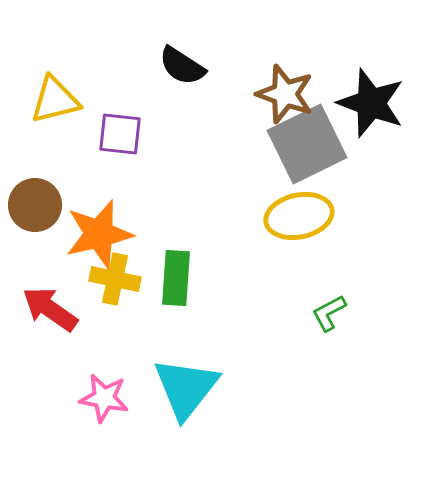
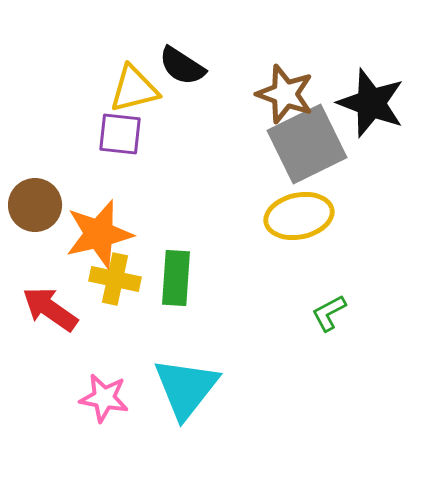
yellow triangle: moved 79 px right, 11 px up
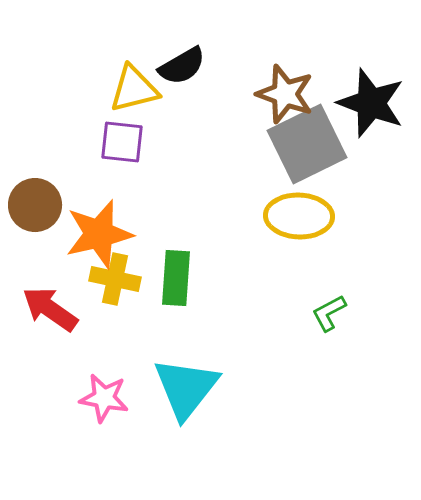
black semicircle: rotated 63 degrees counterclockwise
purple square: moved 2 px right, 8 px down
yellow ellipse: rotated 14 degrees clockwise
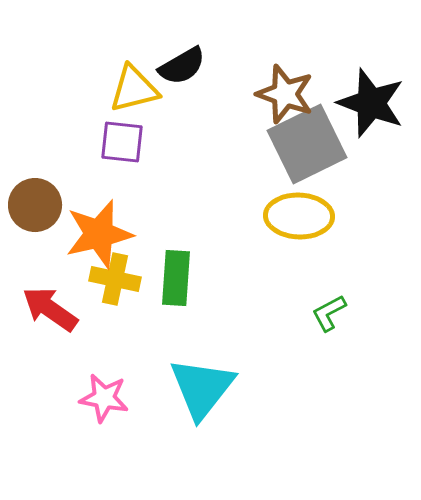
cyan triangle: moved 16 px right
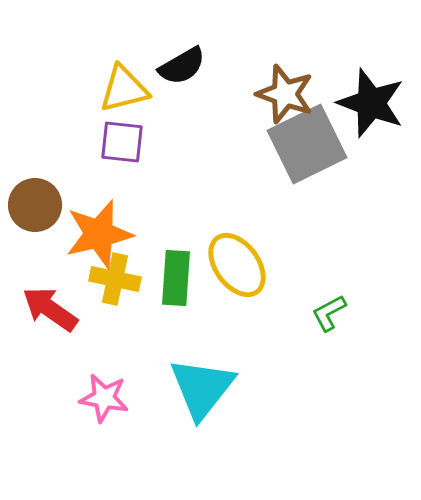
yellow triangle: moved 10 px left
yellow ellipse: moved 62 px left, 49 px down; rotated 52 degrees clockwise
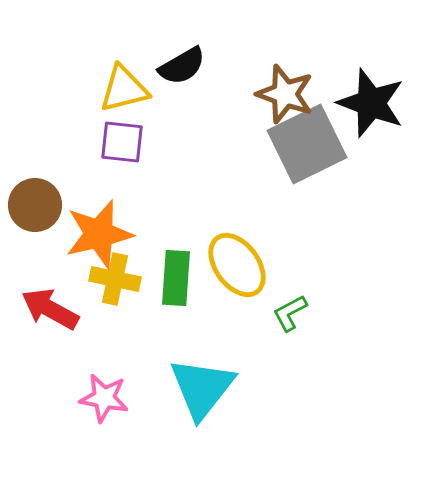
red arrow: rotated 6 degrees counterclockwise
green L-shape: moved 39 px left
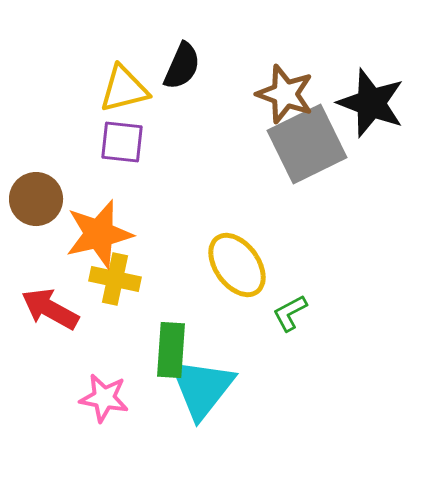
black semicircle: rotated 36 degrees counterclockwise
brown circle: moved 1 px right, 6 px up
green rectangle: moved 5 px left, 72 px down
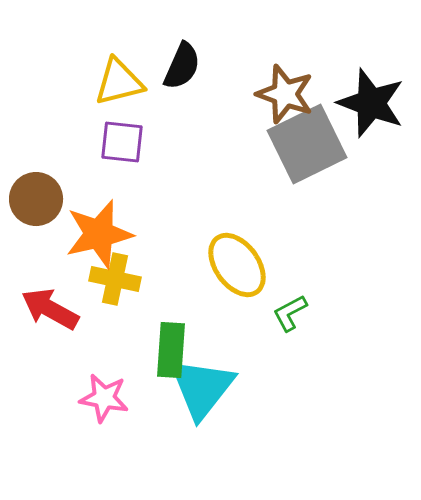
yellow triangle: moved 5 px left, 7 px up
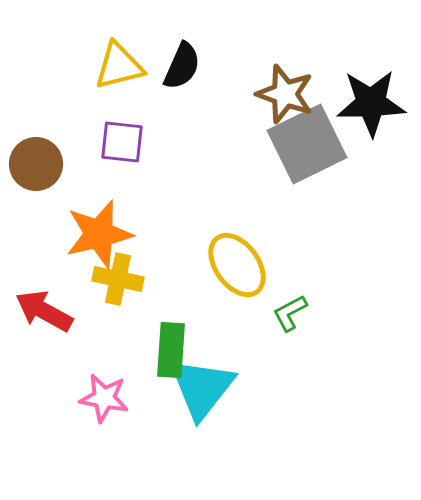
yellow triangle: moved 16 px up
black star: rotated 22 degrees counterclockwise
brown circle: moved 35 px up
yellow cross: moved 3 px right
red arrow: moved 6 px left, 2 px down
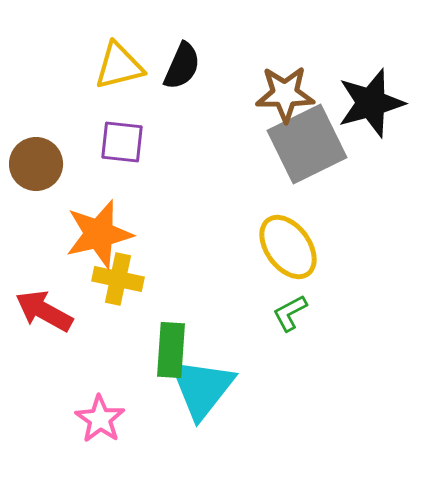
brown star: rotated 20 degrees counterclockwise
black star: rotated 14 degrees counterclockwise
yellow ellipse: moved 51 px right, 18 px up
pink star: moved 4 px left, 21 px down; rotated 24 degrees clockwise
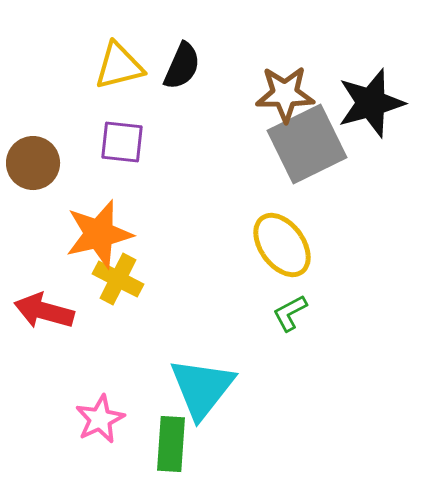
brown circle: moved 3 px left, 1 px up
yellow ellipse: moved 6 px left, 2 px up
yellow cross: rotated 15 degrees clockwise
red arrow: rotated 14 degrees counterclockwise
green rectangle: moved 94 px down
pink star: rotated 12 degrees clockwise
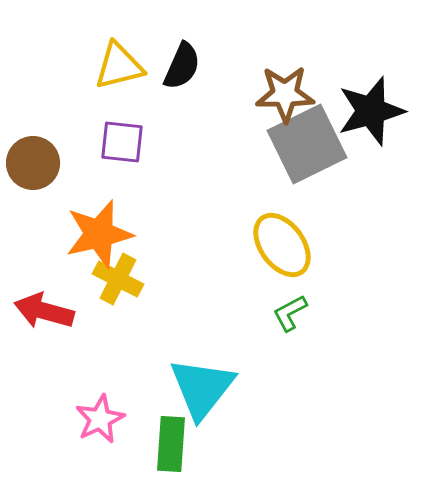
black star: moved 8 px down
